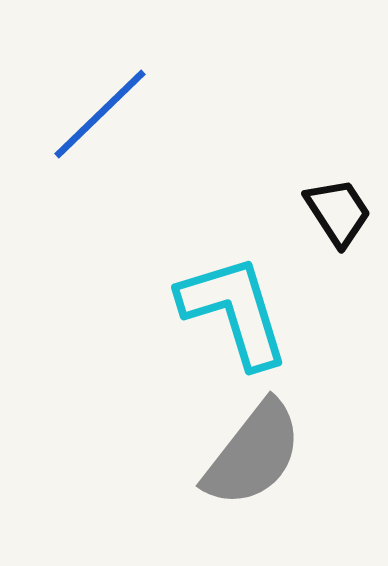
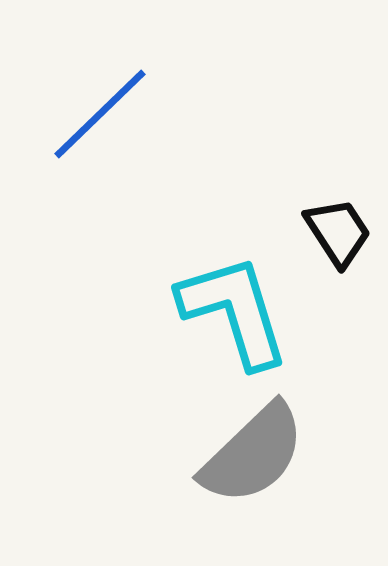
black trapezoid: moved 20 px down
gray semicircle: rotated 8 degrees clockwise
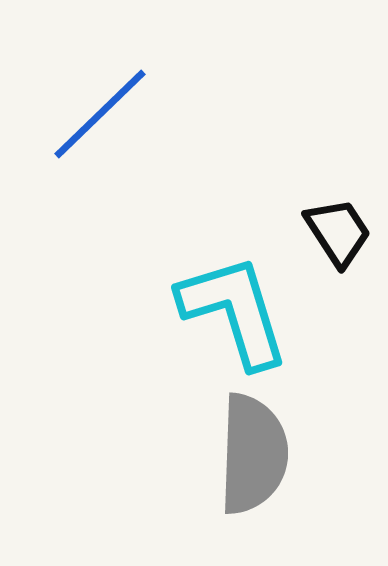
gray semicircle: rotated 44 degrees counterclockwise
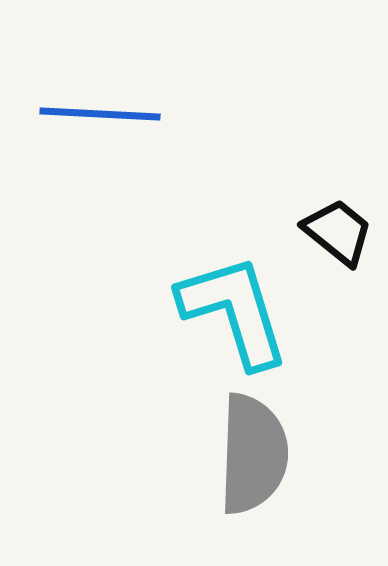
blue line: rotated 47 degrees clockwise
black trapezoid: rotated 18 degrees counterclockwise
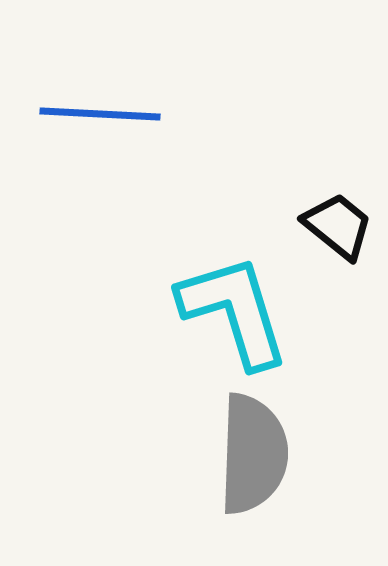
black trapezoid: moved 6 px up
